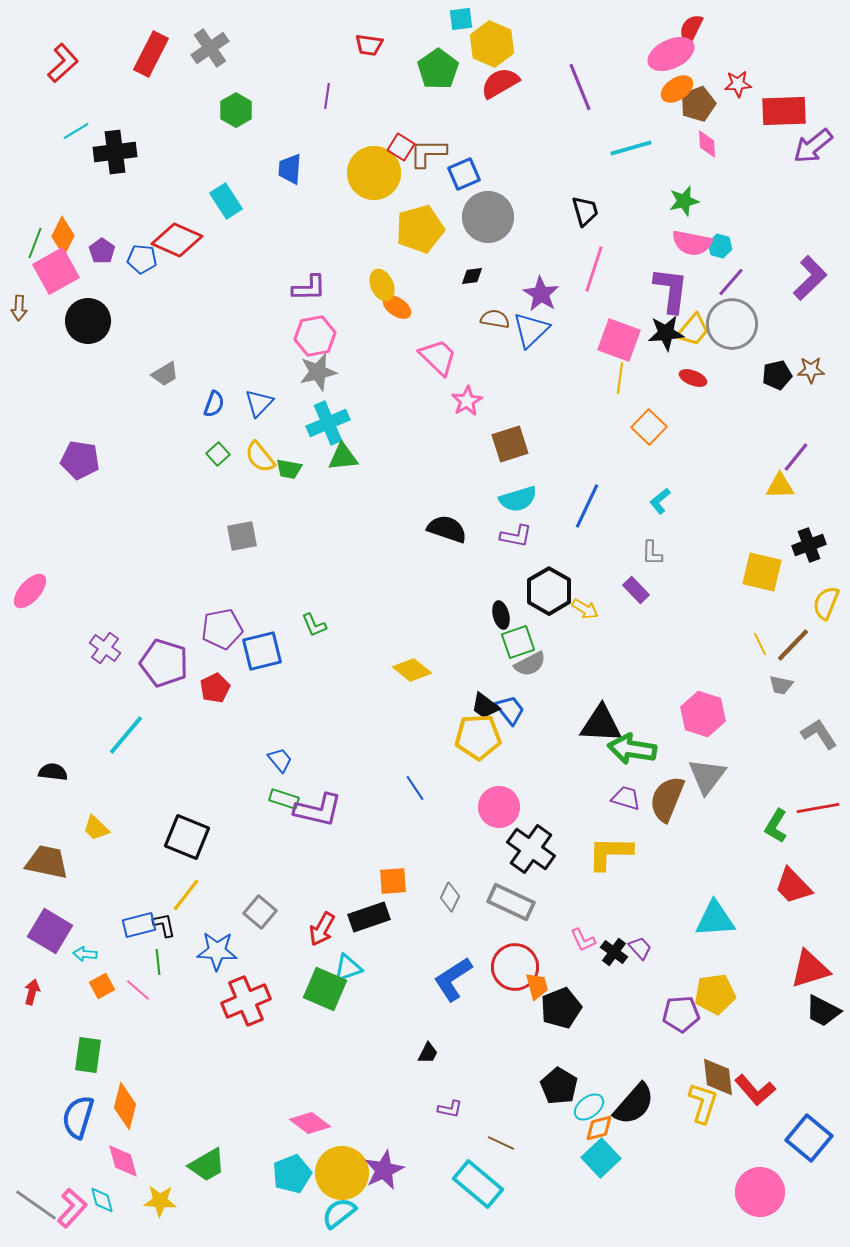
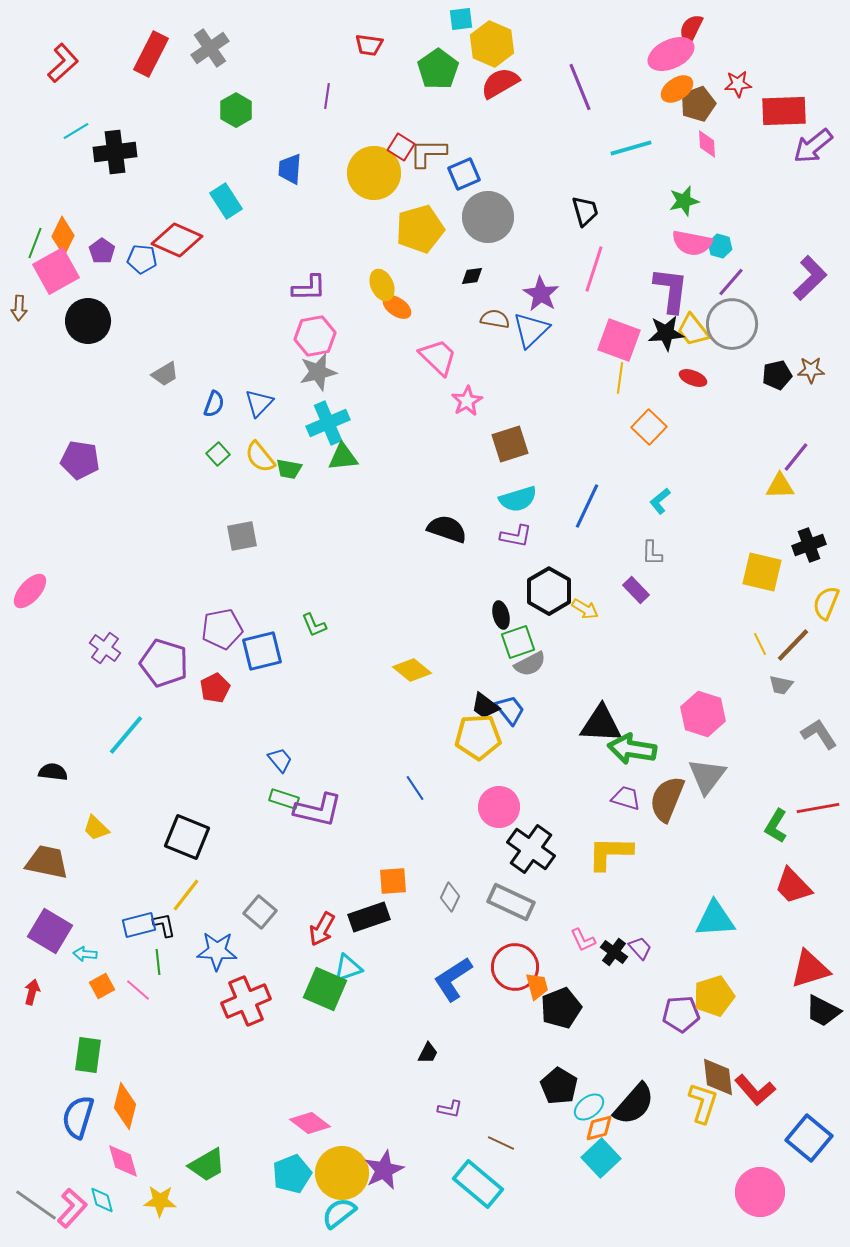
yellow trapezoid at (693, 330): rotated 102 degrees clockwise
yellow pentagon at (715, 994): moved 1 px left, 2 px down; rotated 9 degrees counterclockwise
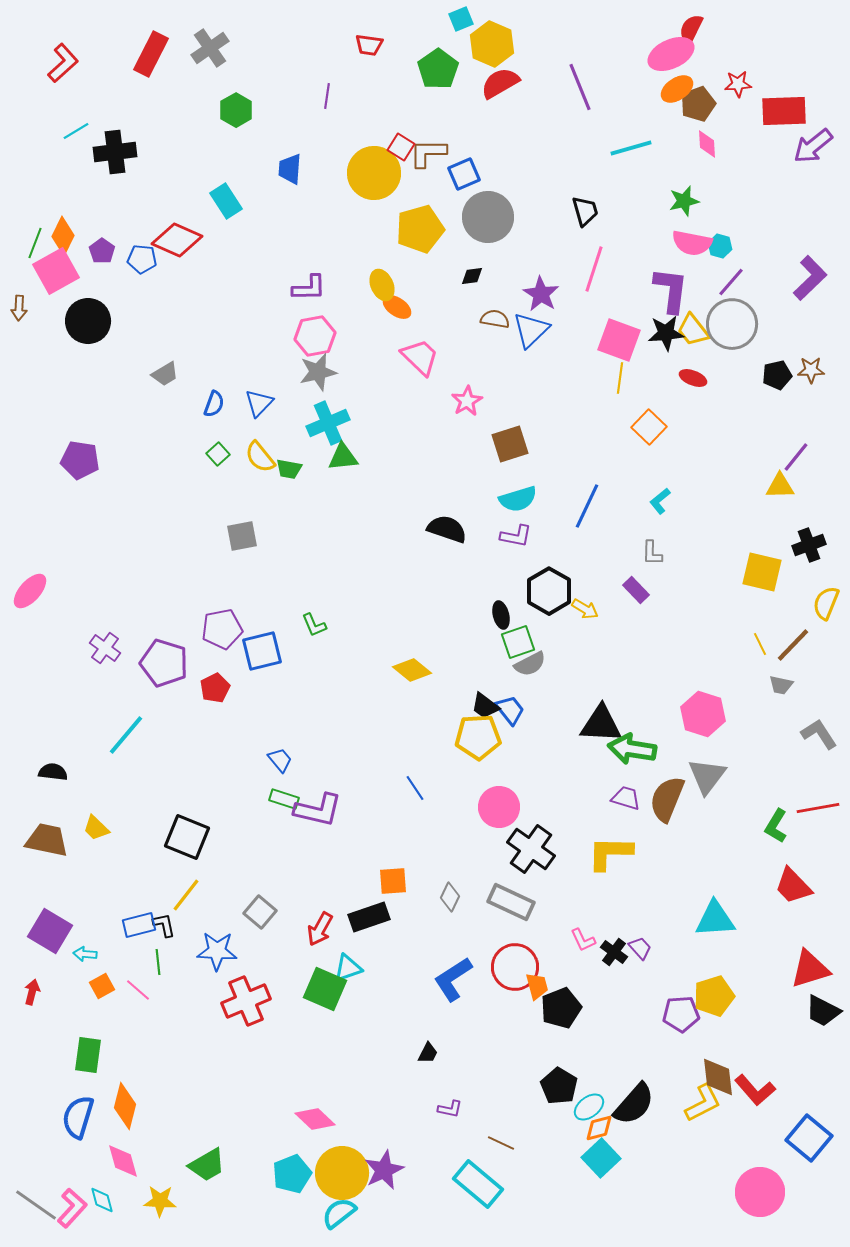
cyan square at (461, 19): rotated 15 degrees counterclockwise
pink trapezoid at (438, 357): moved 18 px left
brown trapezoid at (47, 862): moved 22 px up
red arrow at (322, 929): moved 2 px left
yellow L-shape at (703, 1103): rotated 45 degrees clockwise
pink diamond at (310, 1123): moved 5 px right, 4 px up; rotated 6 degrees clockwise
